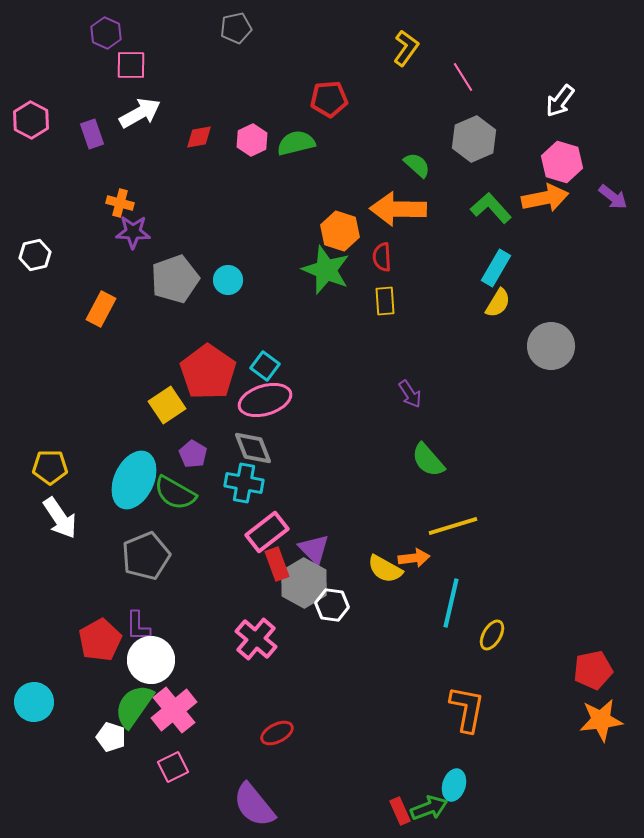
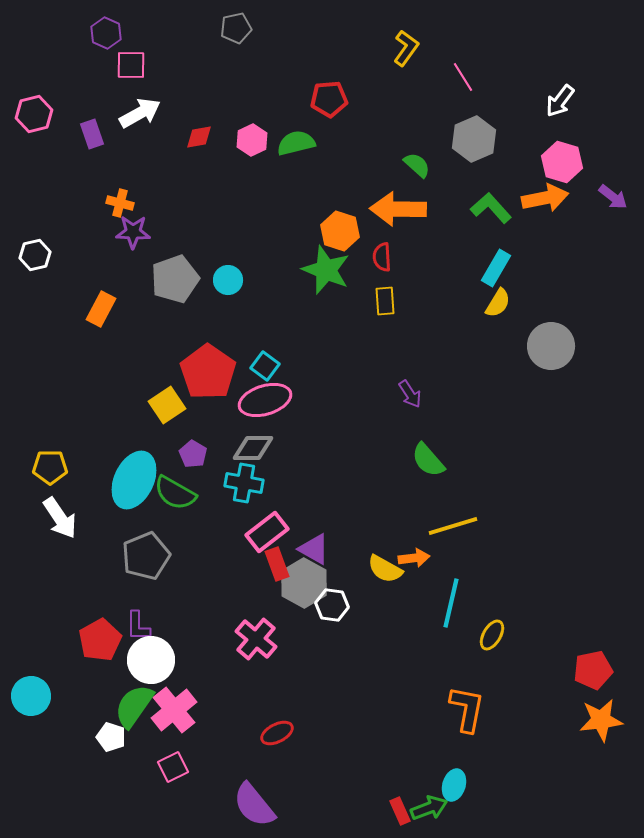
pink hexagon at (31, 120): moved 3 px right, 6 px up; rotated 18 degrees clockwise
gray diamond at (253, 448): rotated 69 degrees counterclockwise
purple triangle at (314, 549): rotated 16 degrees counterclockwise
cyan circle at (34, 702): moved 3 px left, 6 px up
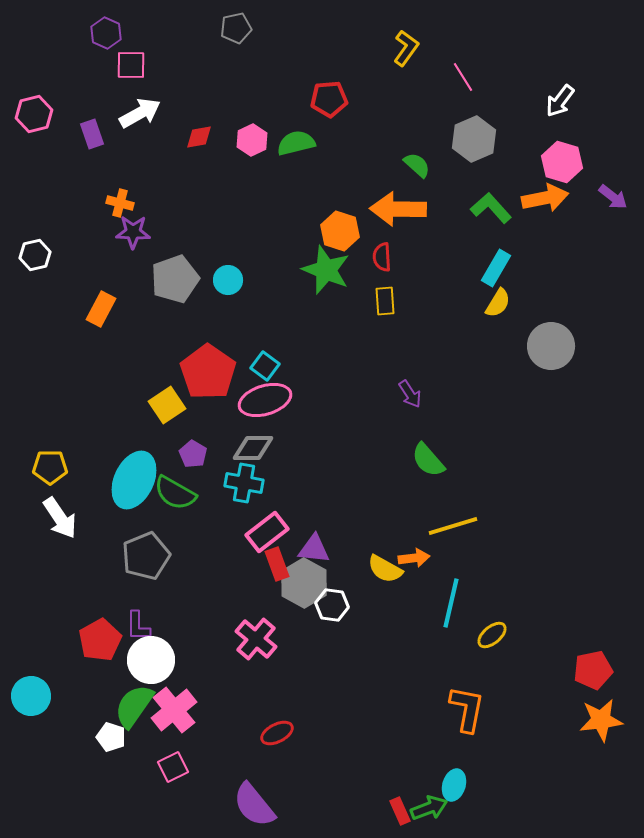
purple triangle at (314, 549): rotated 24 degrees counterclockwise
yellow ellipse at (492, 635): rotated 20 degrees clockwise
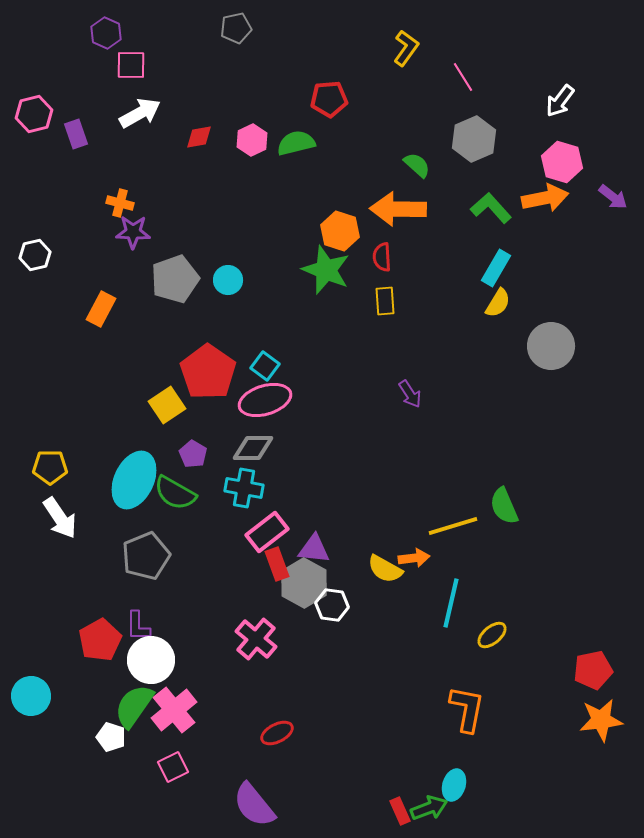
purple rectangle at (92, 134): moved 16 px left
green semicircle at (428, 460): moved 76 px right, 46 px down; rotated 18 degrees clockwise
cyan cross at (244, 483): moved 5 px down
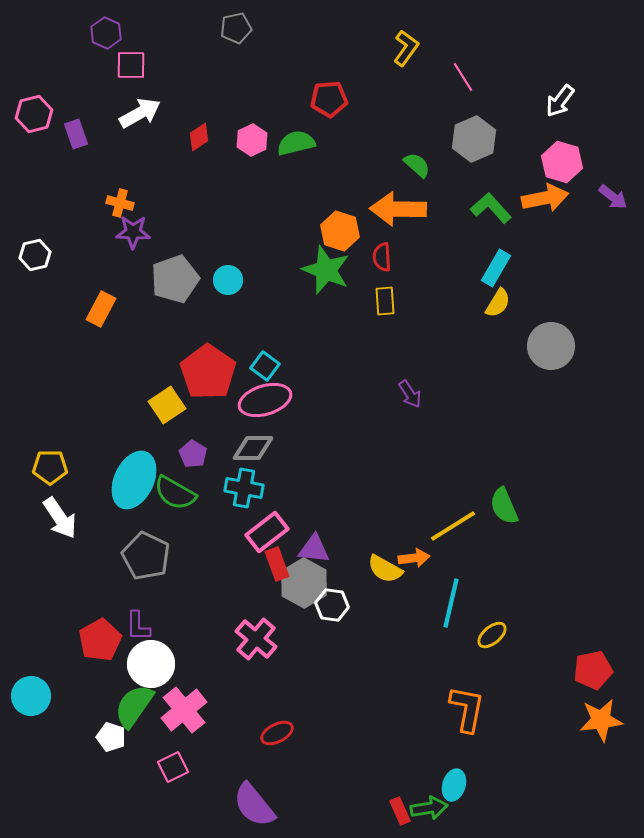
red diamond at (199, 137): rotated 24 degrees counterclockwise
yellow line at (453, 526): rotated 15 degrees counterclockwise
gray pentagon at (146, 556): rotated 24 degrees counterclockwise
white circle at (151, 660): moved 4 px down
pink cross at (174, 710): moved 10 px right
green arrow at (429, 808): rotated 12 degrees clockwise
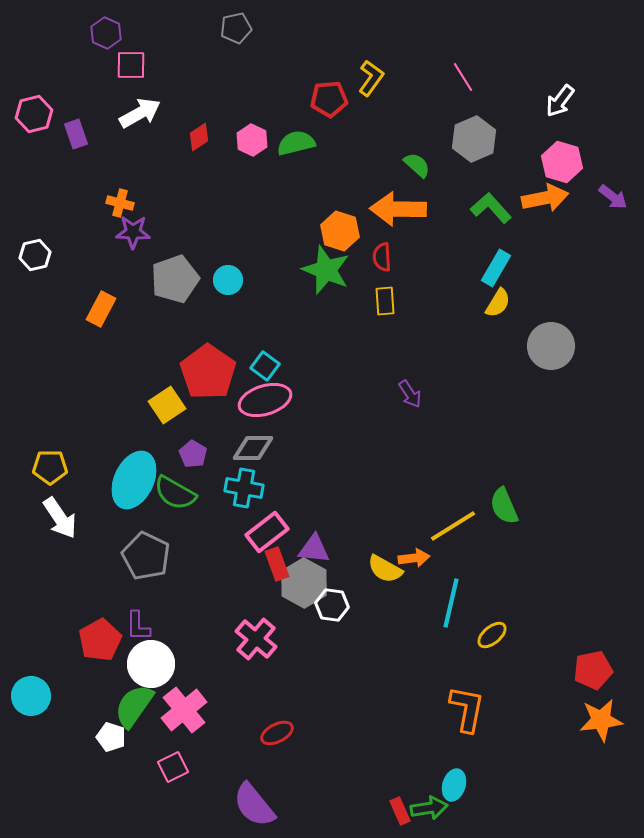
yellow L-shape at (406, 48): moved 35 px left, 30 px down
pink hexagon at (252, 140): rotated 8 degrees counterclockwise
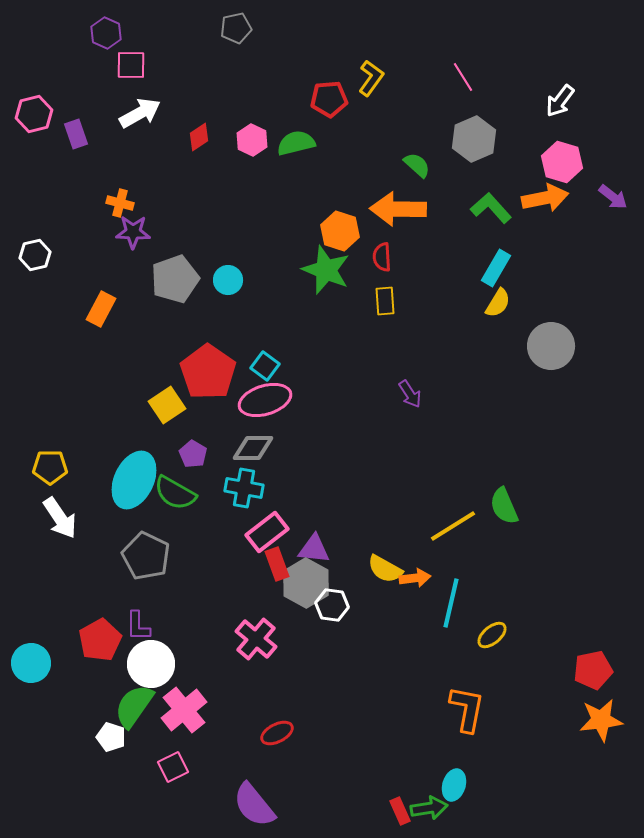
orange arrow at (414, 558): moved 1 px right, 20 px down
gray hexagon at (304, 583): moved 2 px right
cyan circle at (31, 696): moved 33 px up
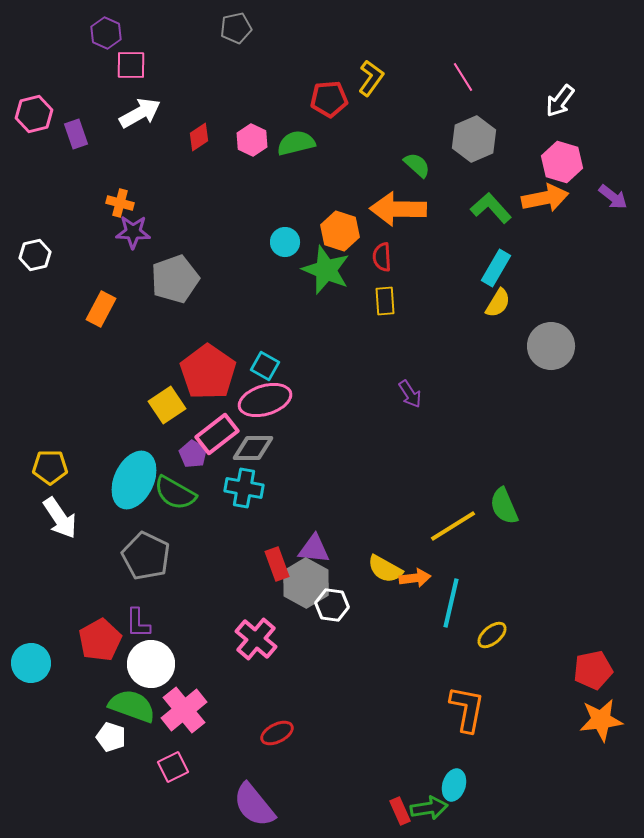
cyan circle at (228, 280): moved 57 px right, 38 px up
cyan square at (265, 366): rotated 8 degrees counterclockwise
pink rectangle at (267, 532): moved 50 px left, 98 px up
purple L-shape at (138, 626): moved 3 px up
green semicircle at (134, 706): moved 2 px left; rotated 75 degrees clockwise
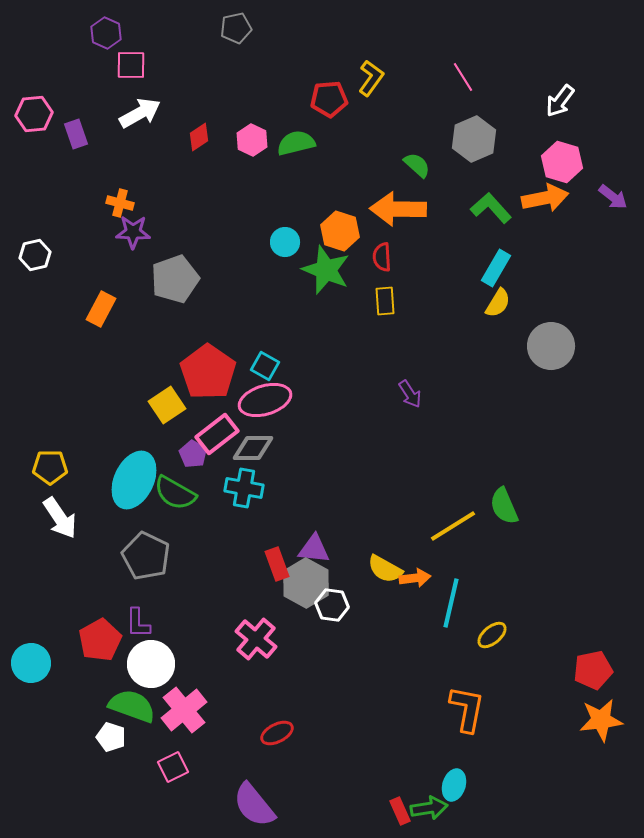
pink hexagon at (34, 114): rotated 9 degrees clockwise
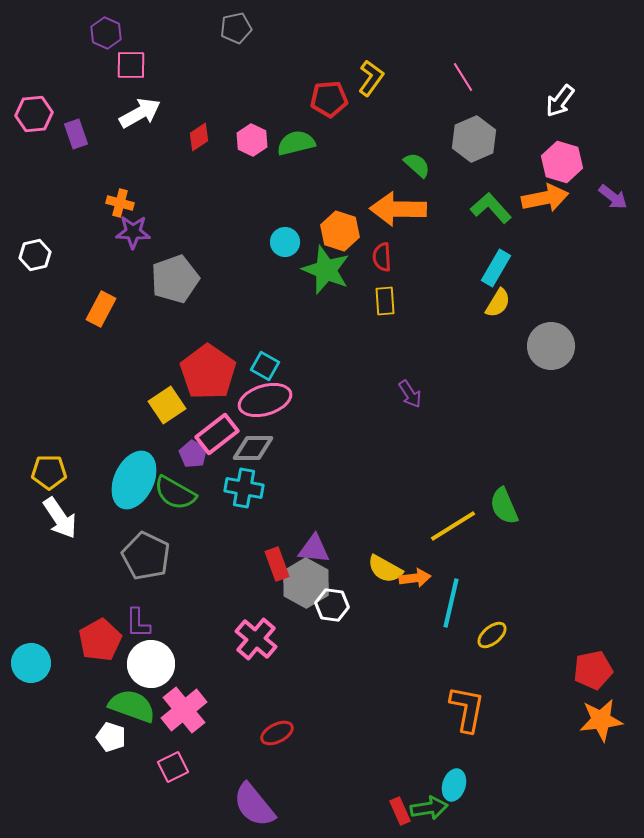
yellow pentagon at (50, 467): moved 1 px left, 5 px down
